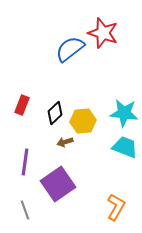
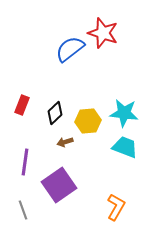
yellow hexagon: moved 5 px right
purple square: moved 1 px right, 1 px down
gray line: moved 2 px left
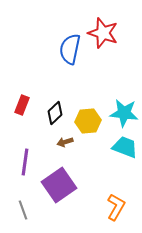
blue semicircle: rotated 40 degrees counterclockwise
